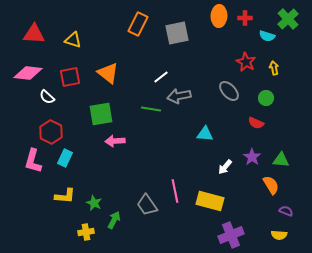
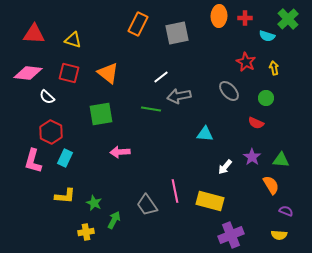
red square: moved 1 px left, 4 px up; rotated 25 degrees clockwise
pink arrow: moved 5 px right, 11 px down
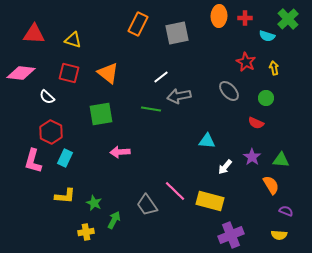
pink diamond: moved 7 px left
cyan triangle: moved 2 px right, 7 px down
pink line: rotated 35 degrees counterclockwise
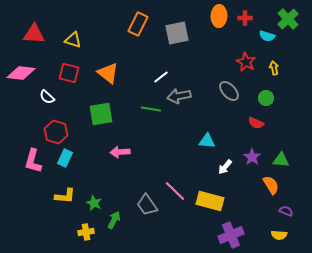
red hexagon: moved 5 px right; rotated 10 degrees counterclockwise
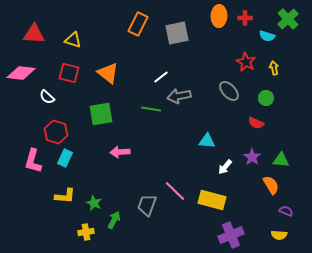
yellow rectangle: moved 2 px right, 1 px up
gray trapezoid: rotated 55 degrees clockwise
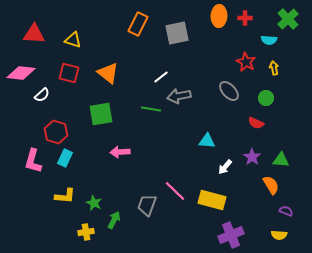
cyan semicircle: moved 2 px right, 4 px down; rotated 14 degrees counterclockwise
white semicircle: moved 5 px left, 2 px up; rotated 84 degrees counterclockwise
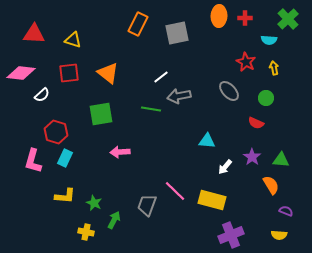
red square: rotated 20 degrees counterclockwise
yellow cross: rotated 21 degrees clockwise
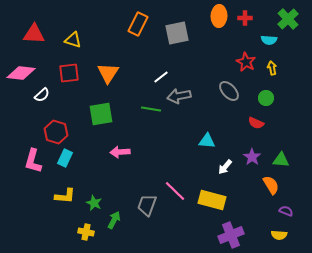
yellow arrow: moved 2 px left
orange triangle: rotated 25 degrees clockwise
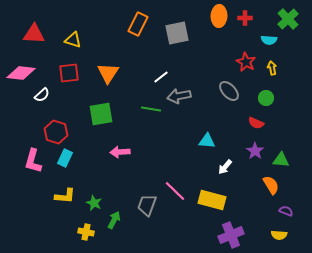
purple star: moved 3 px right, 6 px up
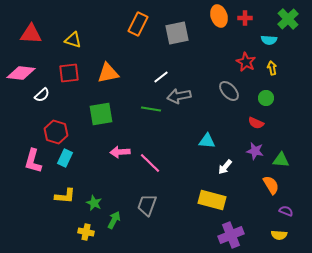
orange ellipse: rotated 20 degrees counterclockwise
red triangle: moved 3 px left
orange triangle: rotated 45 degrees clockwise
purple star: rotated 24 degrees counterclockwise
pink line: moved 25 px left, 28 px up
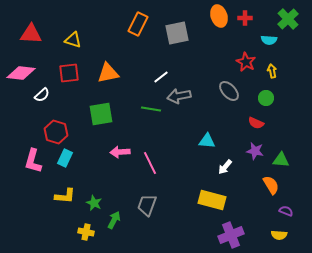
yellow arrow: moved 3 px down
pink line: rotated 20 degrees clockwise
